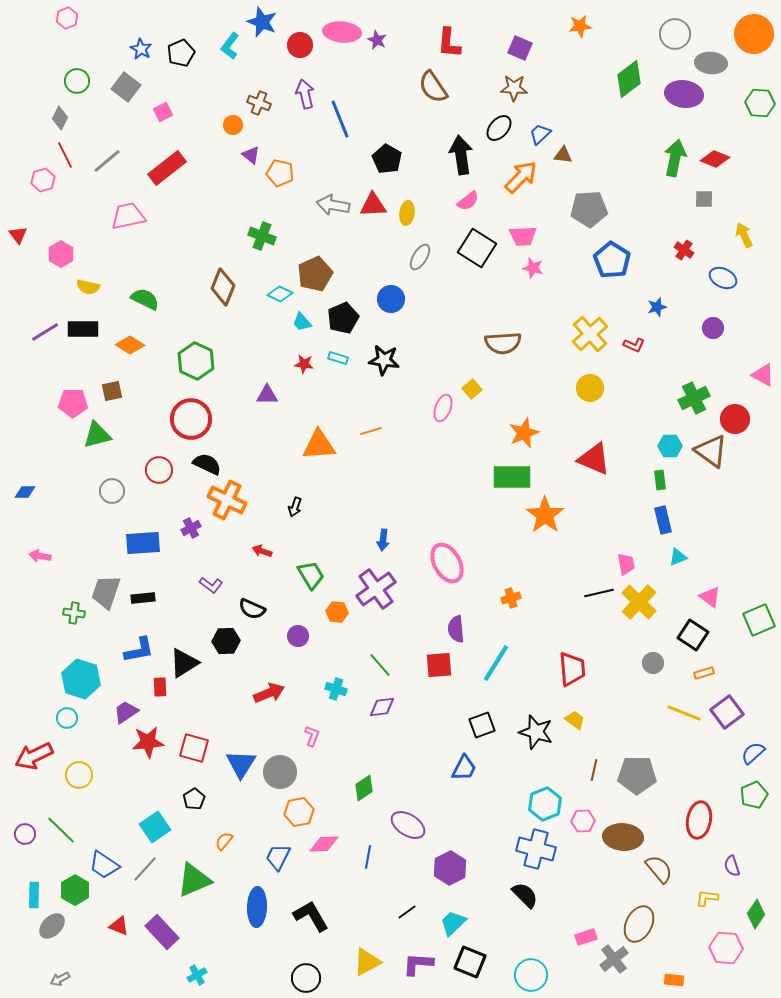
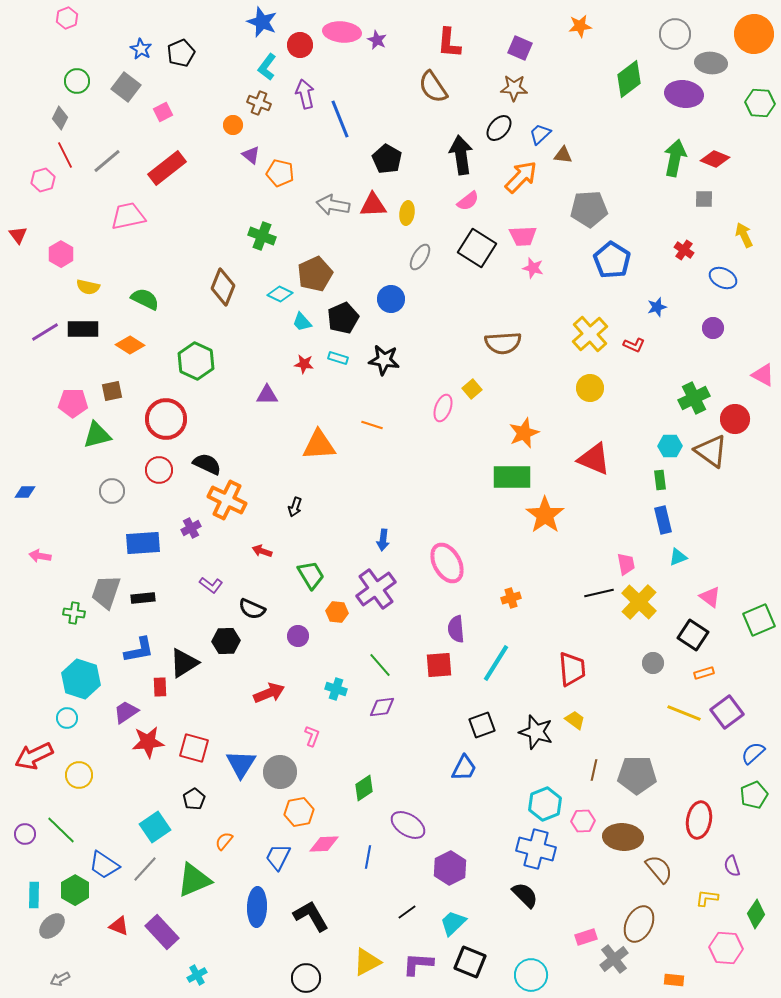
cyan L-shape at (230, 46): moved 37 px right, 21 px down
red circle at (191, 419): moved 25 px left
orange line at (371, 431): moved 1 px right, 6 px up; rotated 35 degrees clockwise
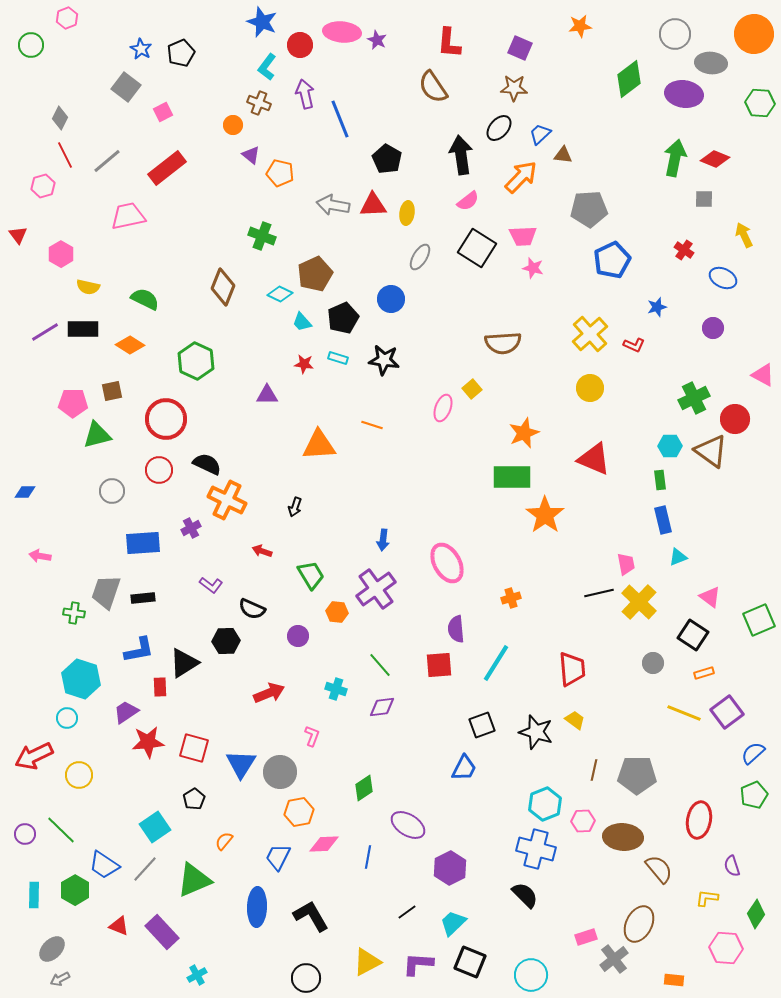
green circle at (77, 81): moved 46 px left, 36 px up
pink hexagon at (43, 180): moved 6 px down
blue pentagon at (612, 260): rotated 15 degrees clockwise
gray ellipse at (52, 926): moved 23 px down
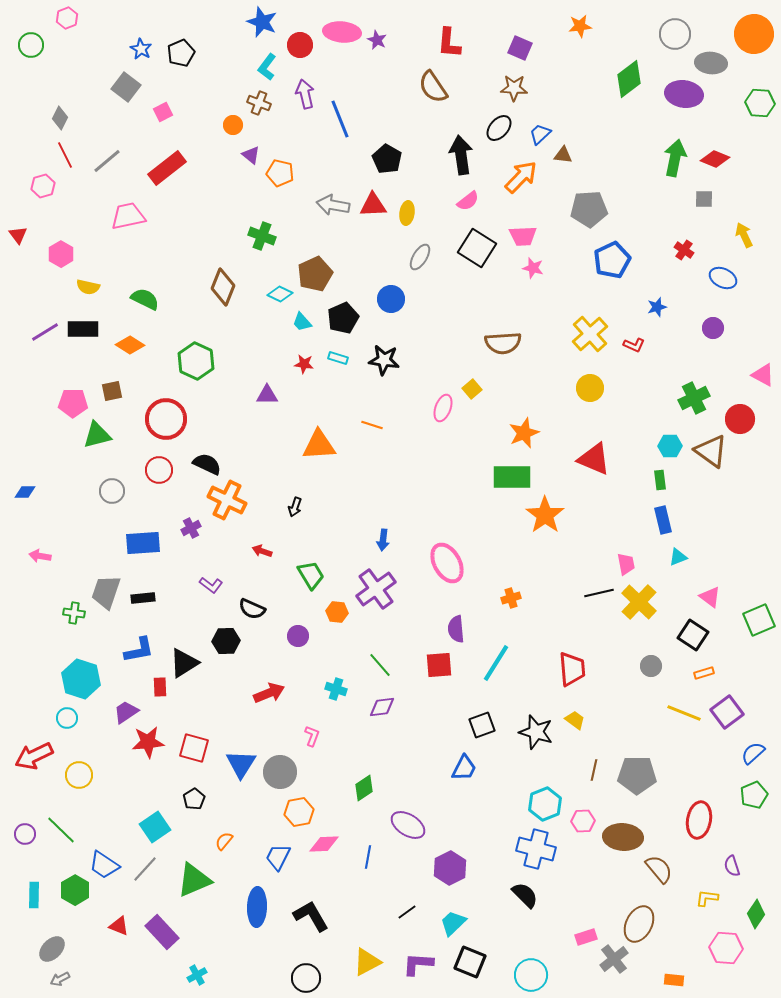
red circle at (735, 419): moved 5 px right
gray circle at (653, 663): moved 2 px left, 3 px down
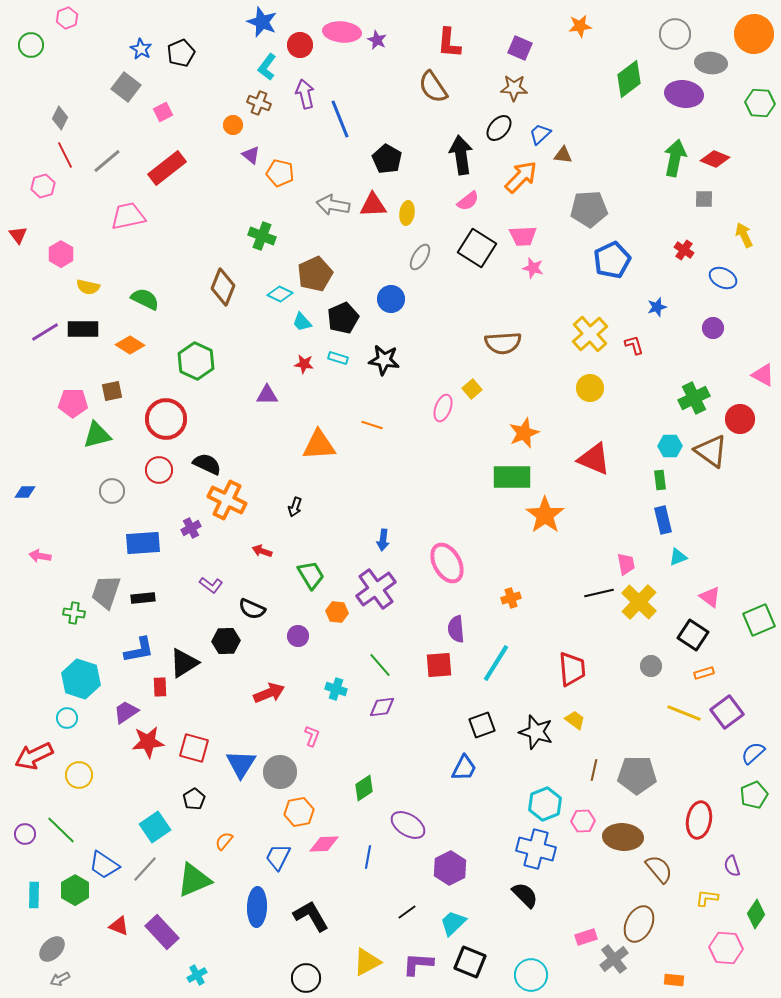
red L-shape at (634, 345): rotated 130 degrees counterclockwise
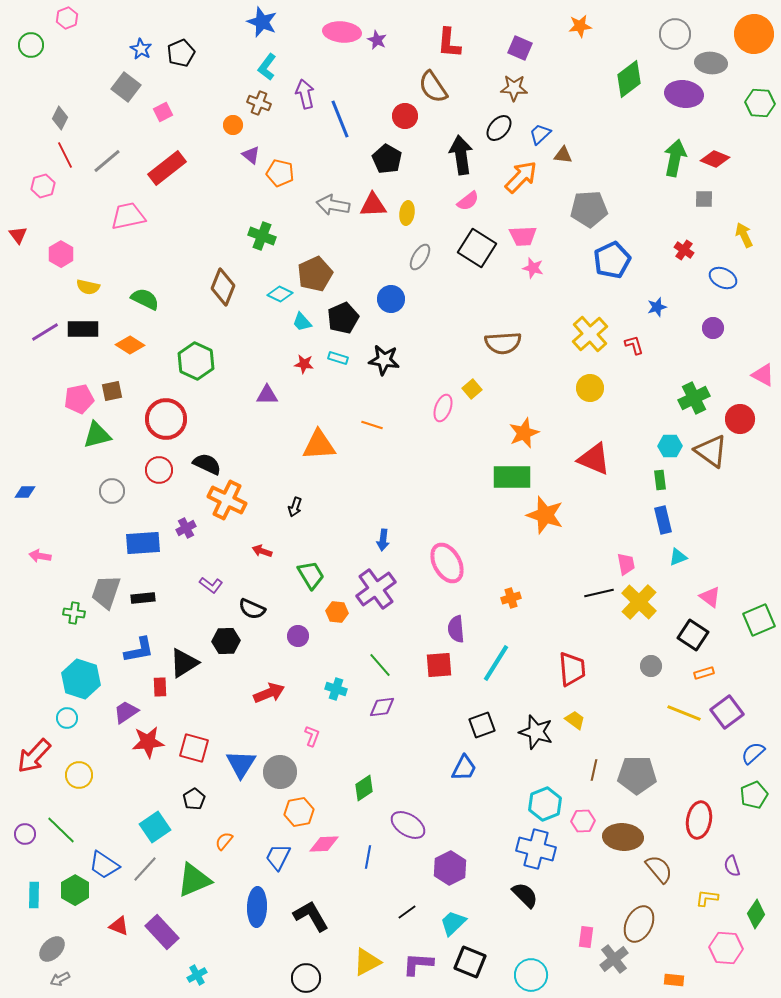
red circle at (300, 45): moved 105 px right, 71 px down
pink pentagon at (73, 403): moved 6 px right, 4 px up; rotated 12 degrees counterclockwise
orange star at (545, 515): rotated 18 degrees counterclockwise
purple cross at (191, 528): moved 5 px left
red arrow at (34, 756): rotated 21 degrees counterclockwise
pink rectangle at (586, 937): rotated 65 degrees counterclockwise
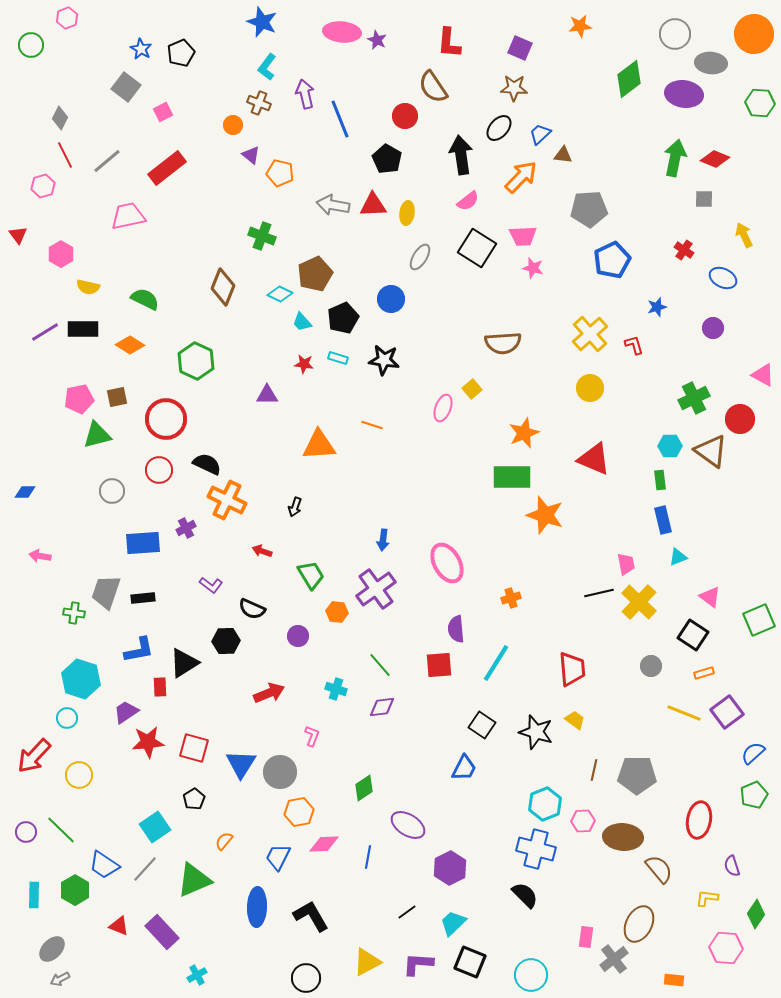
brown square at (112, 391): moved 5 px right, 6 px down
black square at (482, 725): rotated 36 degrees counterclockwise
purple circle at (25, 834): moved 1 px right, 2 px up
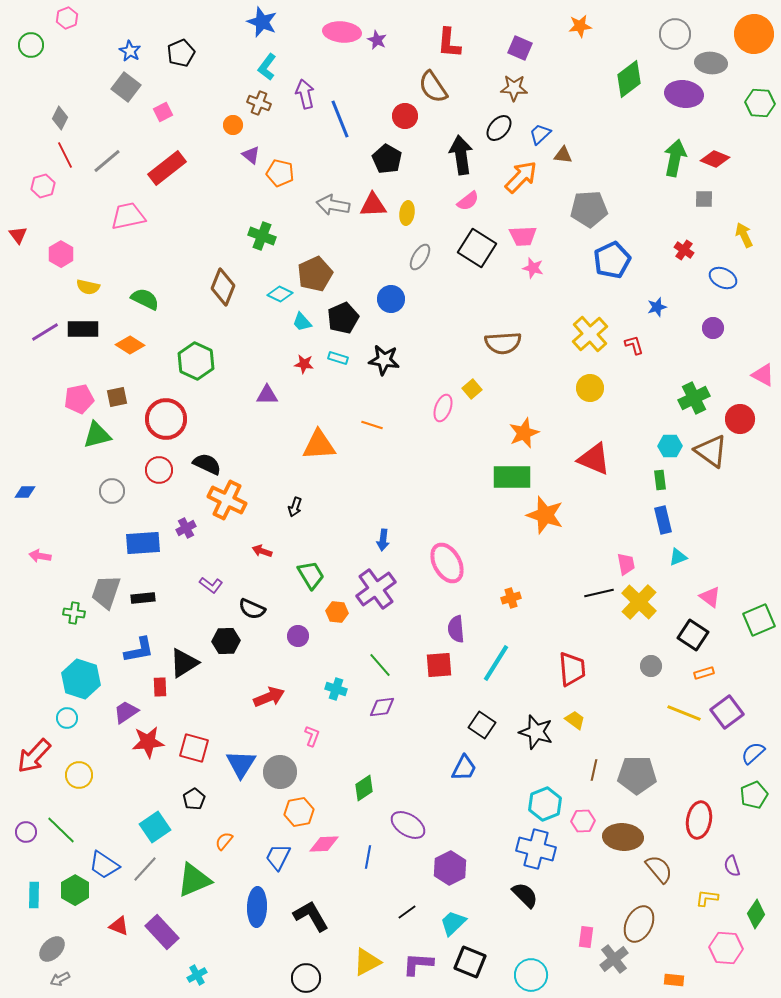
blue star at (141, 49): moved 11 px left, 2 px down
red arrow at (269, 693): moved 4 px down
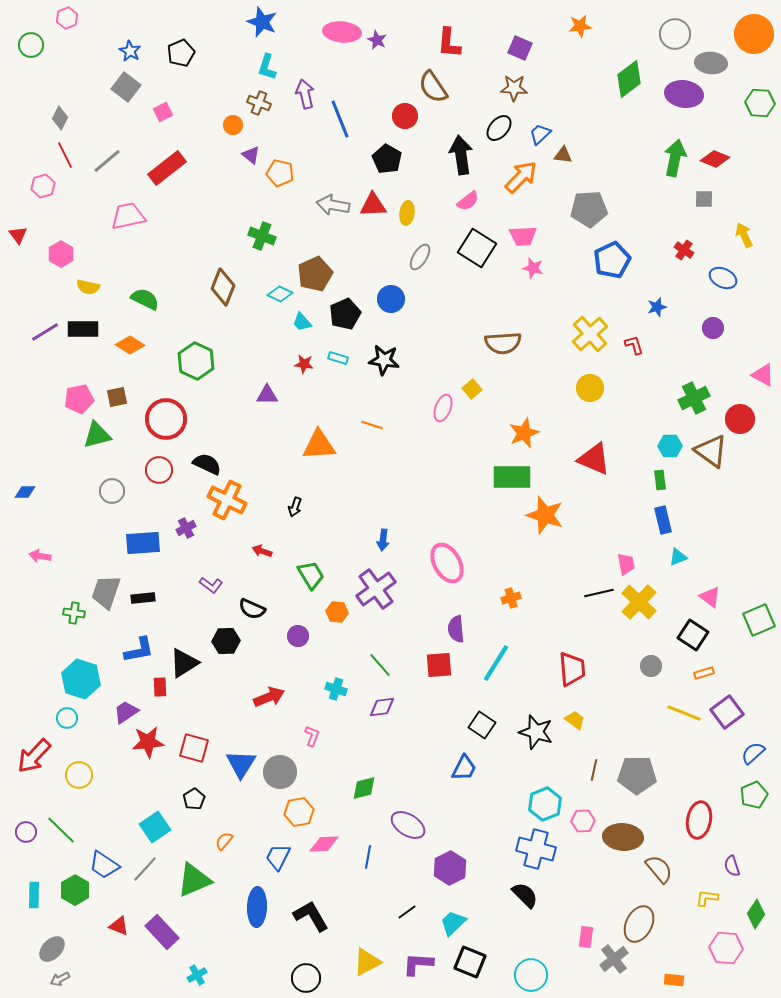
cyan L-shape at (267, 67): rotated 20 degrees counterclockwise
black pentagon at (343, 318): moved 2 px right, 4 px up
green diamond at (364, 788): rotated 20 degrees clockwise
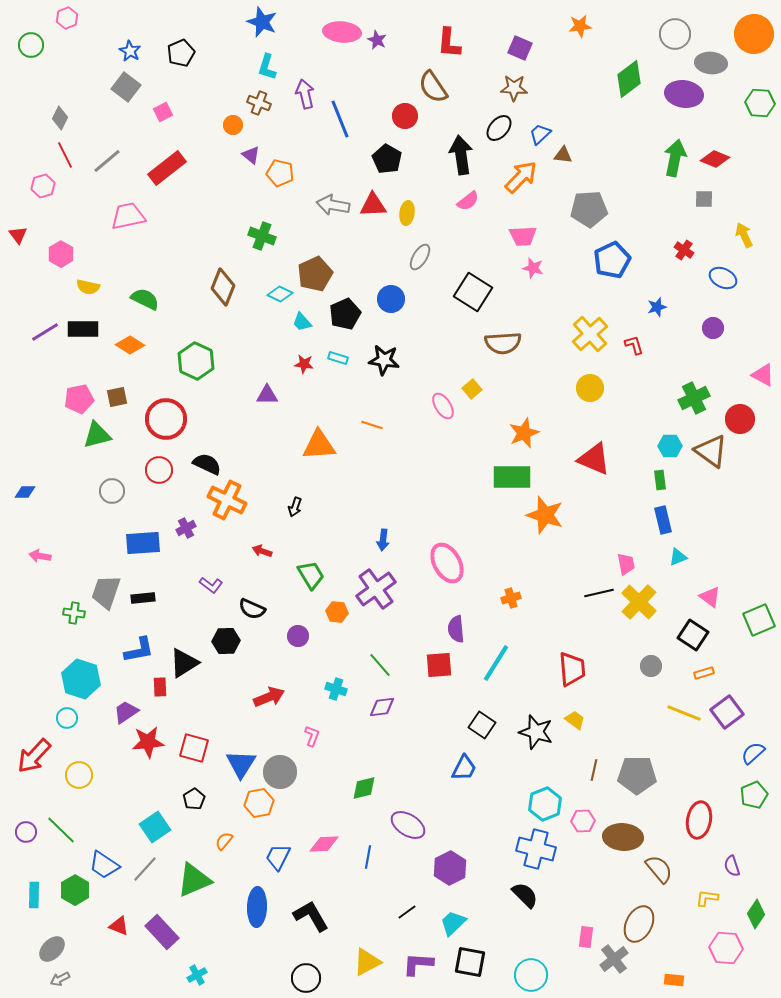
black square at (477, 248): moved 4 px left, 44 px down
pink ellipse at (443, 408): moved 2 px up; rotated 52 degrees counterclockwise
orange hexagon at (299, 812): moved 40 px left, 9 px up
black square at (470, 962): rotated 12 degrees counterclockwise
